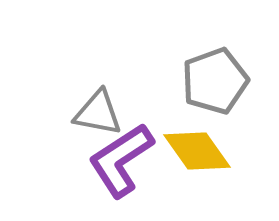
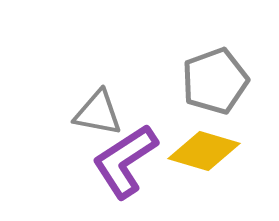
yellow diamond: moved 7 px right; rotated 38 degrees counterclockwise
purple L-shape: moved 4 px right, 1 px down
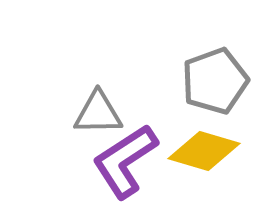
gray triangle: rotated 12 degrees counterclockwise
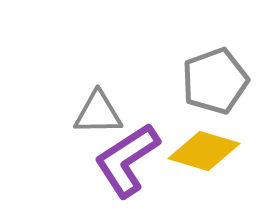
purple L-shape: moved 2 px right, 1 px up
